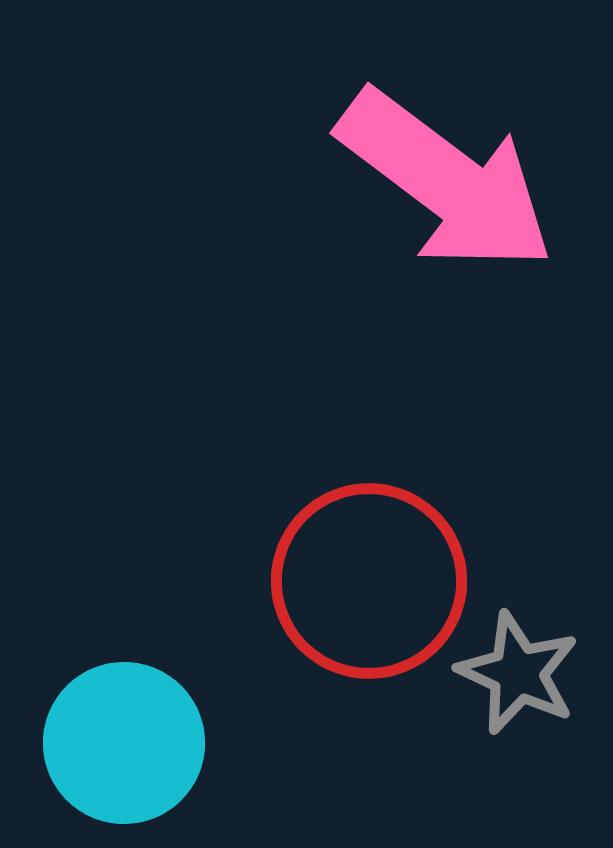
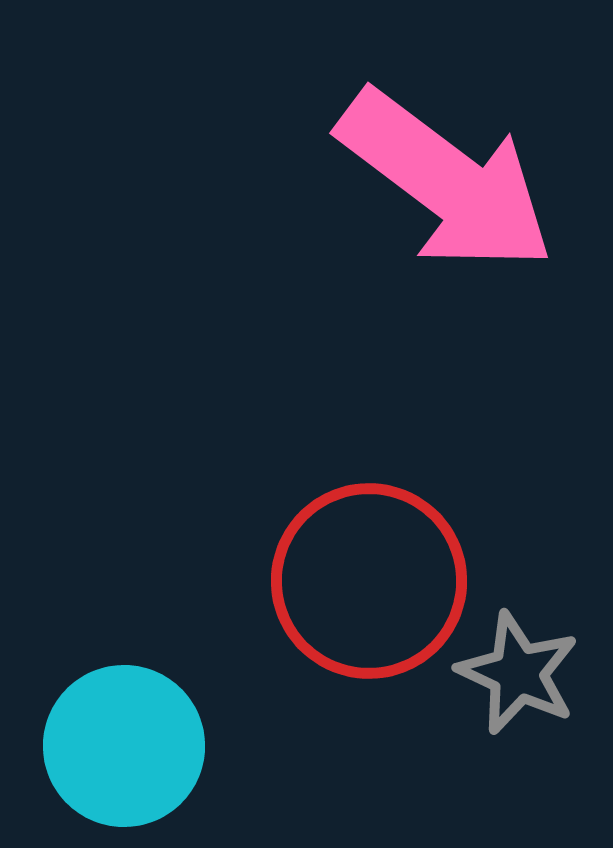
cyan circle: moved 3 px down
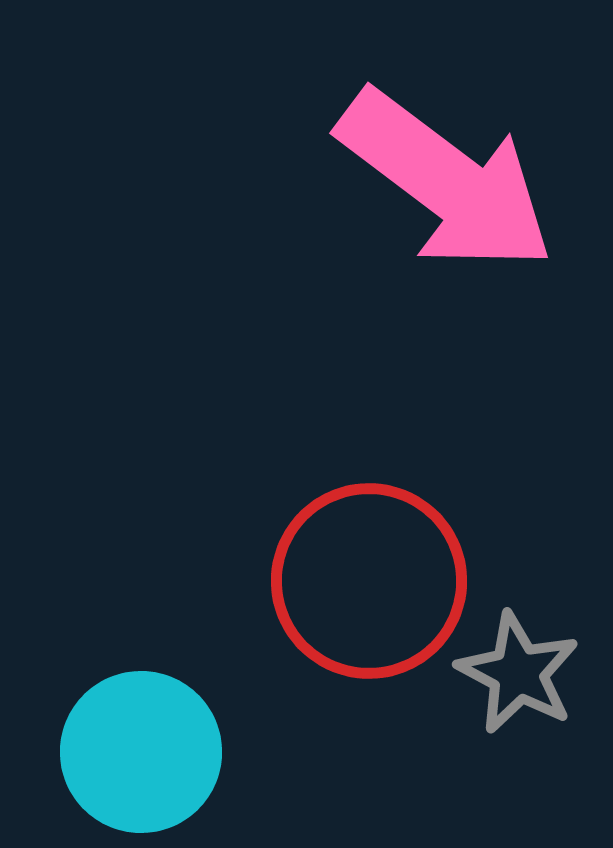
gray star: rotated 3 degrees clockwise
cyan circle: moved 17 px right, 6 px down
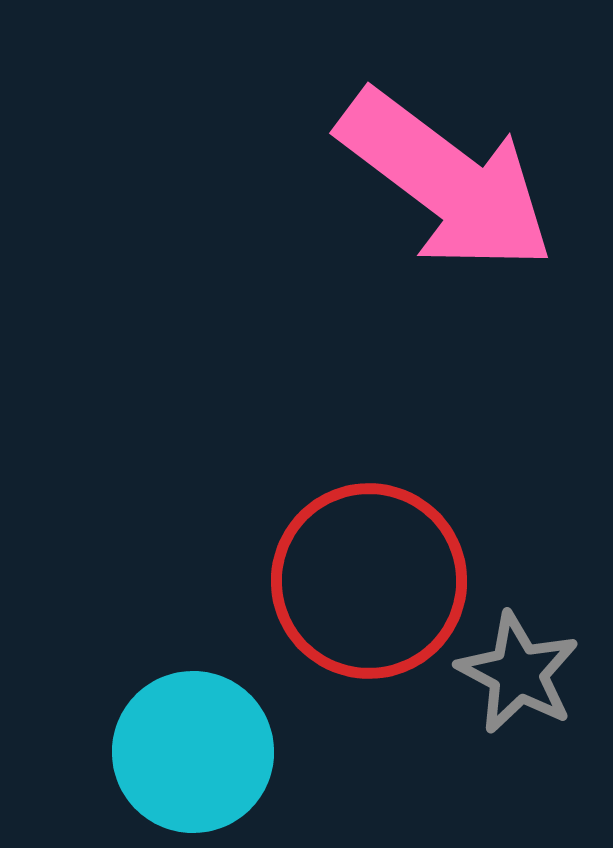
cyan circle: moved 52 px right
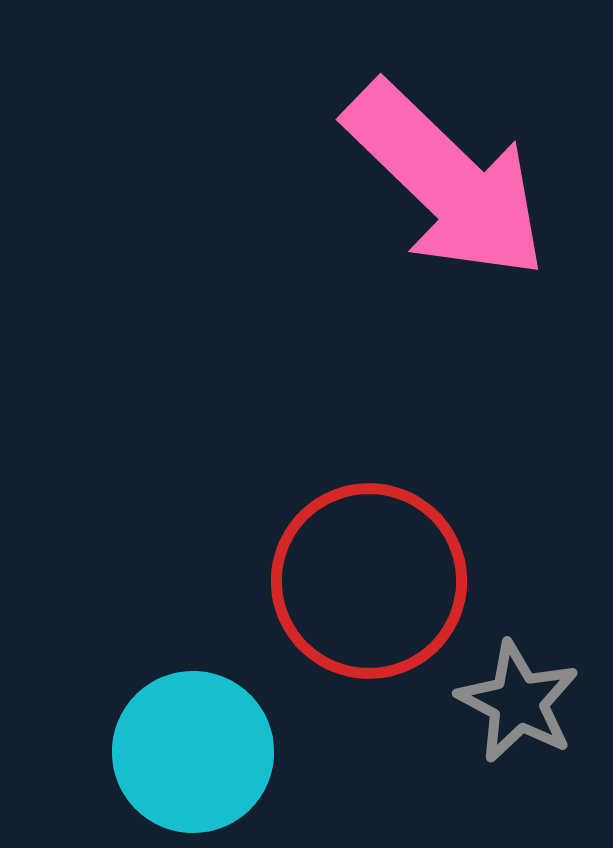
pink arrow: rotated 7 degrees clockwise
gray star: moved 29 px down
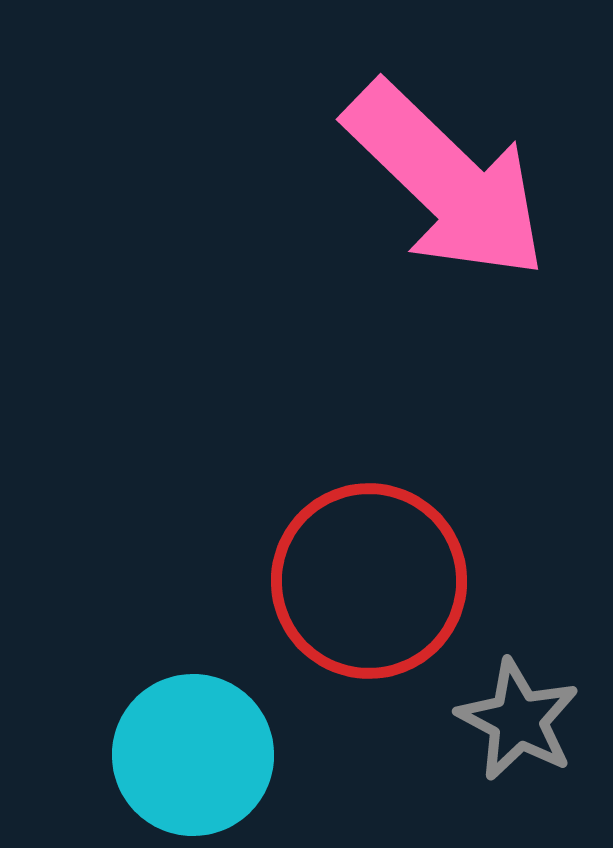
gray star: moved 18 px down
cyan circle: moved 3 px down
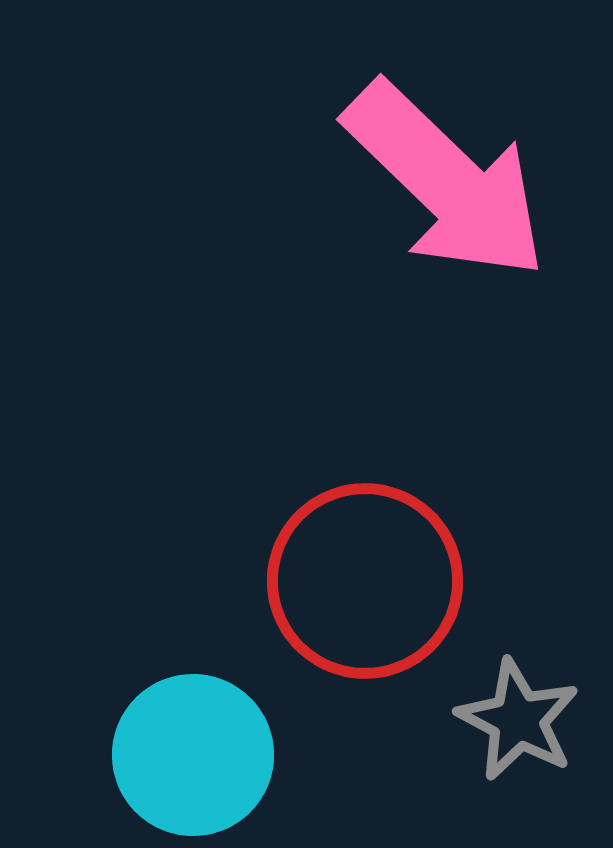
red circle: moved 4 px left
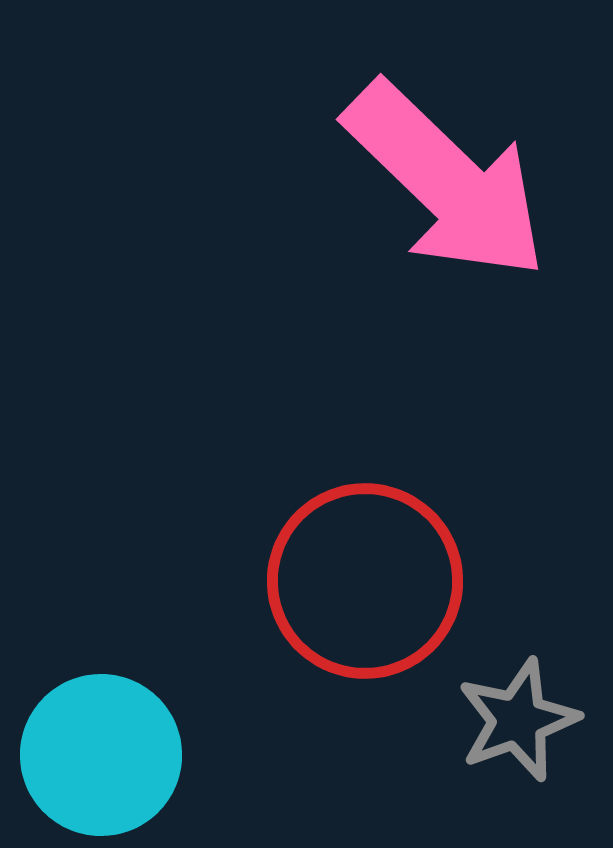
gray star: rotated 24 degrees clockwise
cyan circle: moved 92 px left
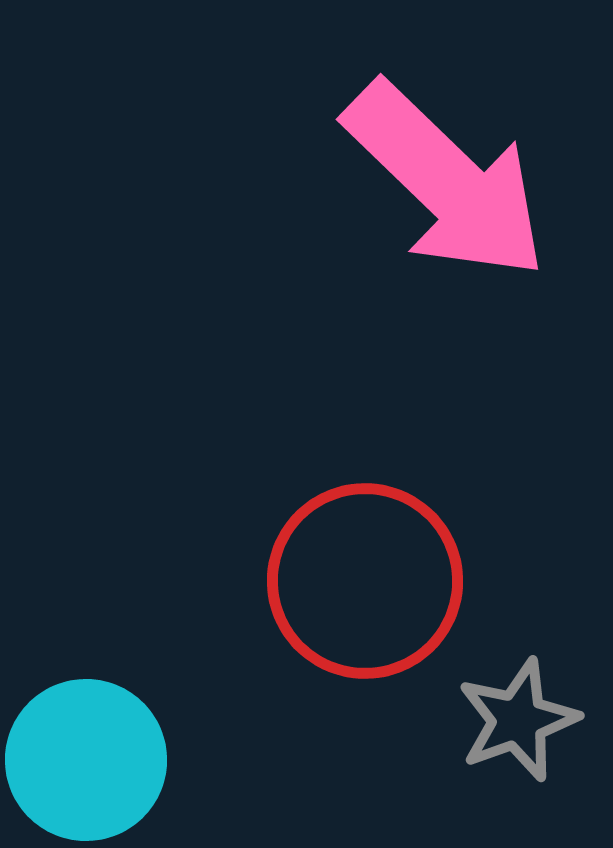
cyan circle: moved 15 px left, 5 px down
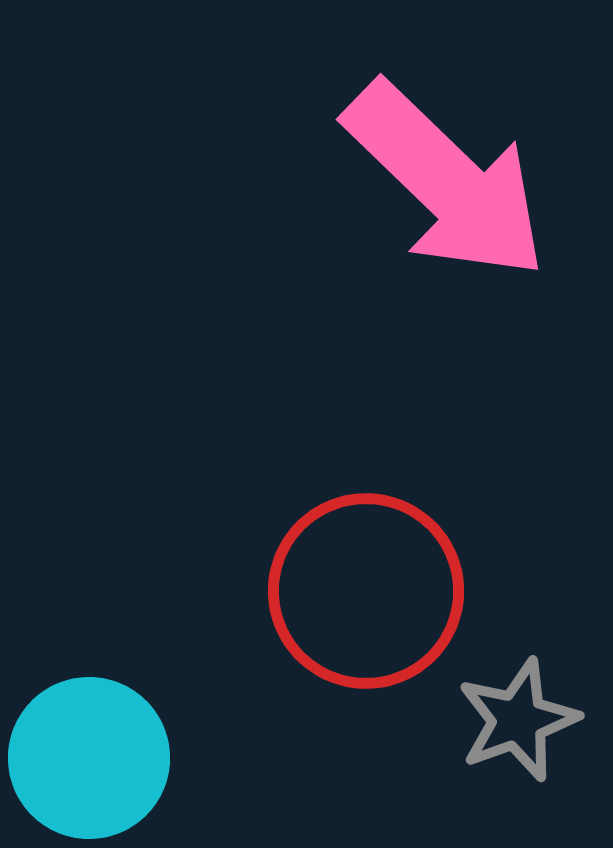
red circle: moved 1 px right, 10 px down
cyan circle: moved 3 px right, 2 px up
